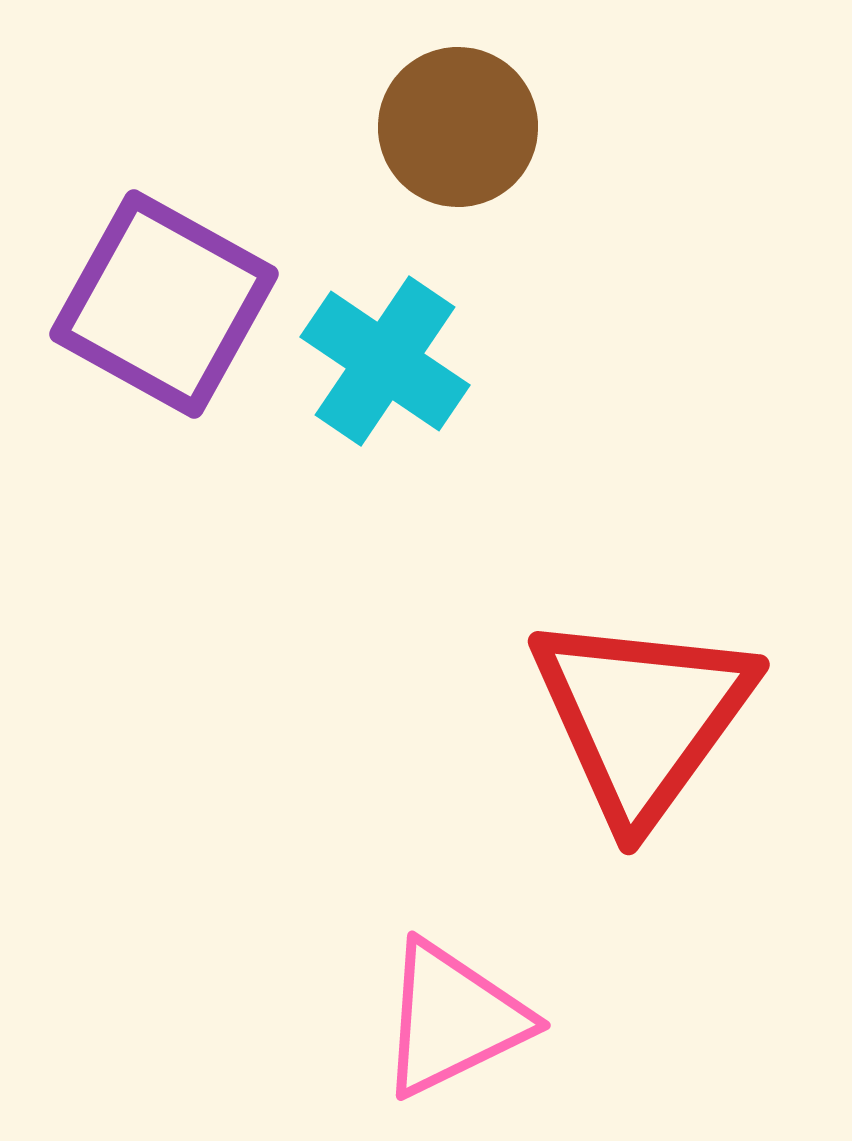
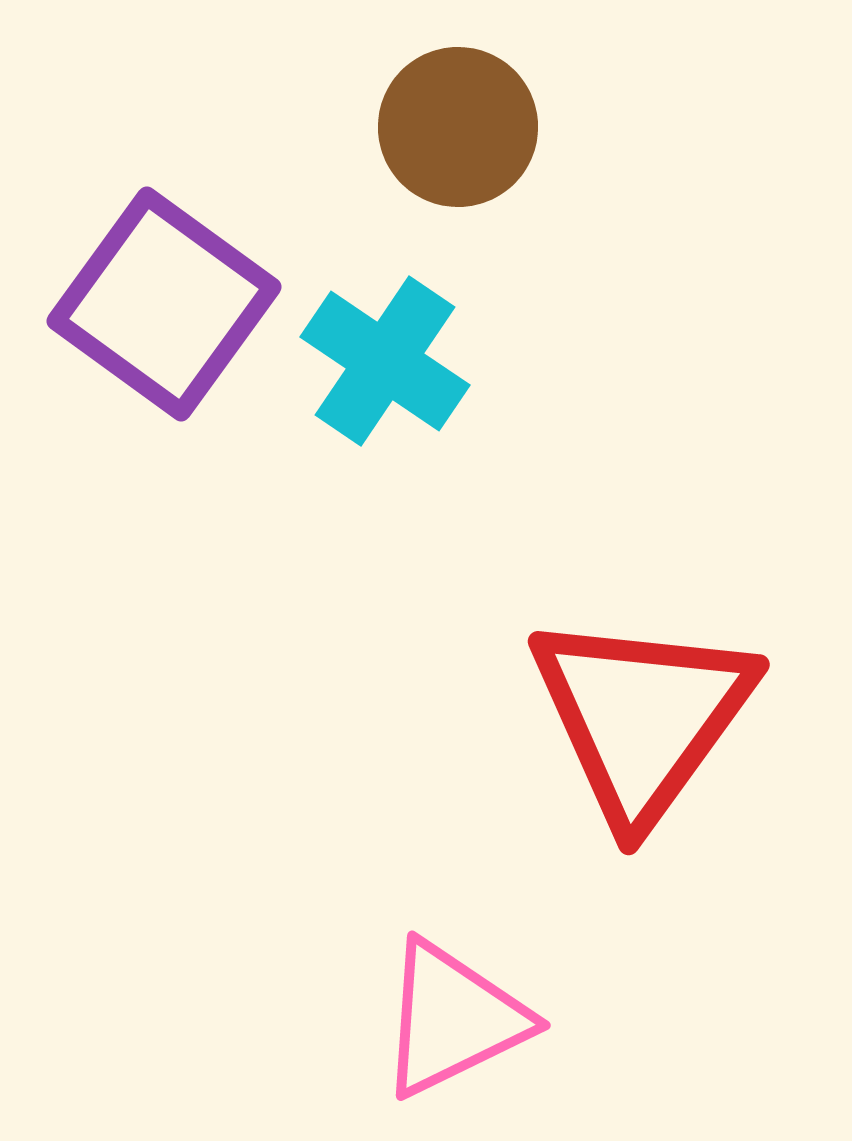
purple square: rotated 7 degrees clockwise
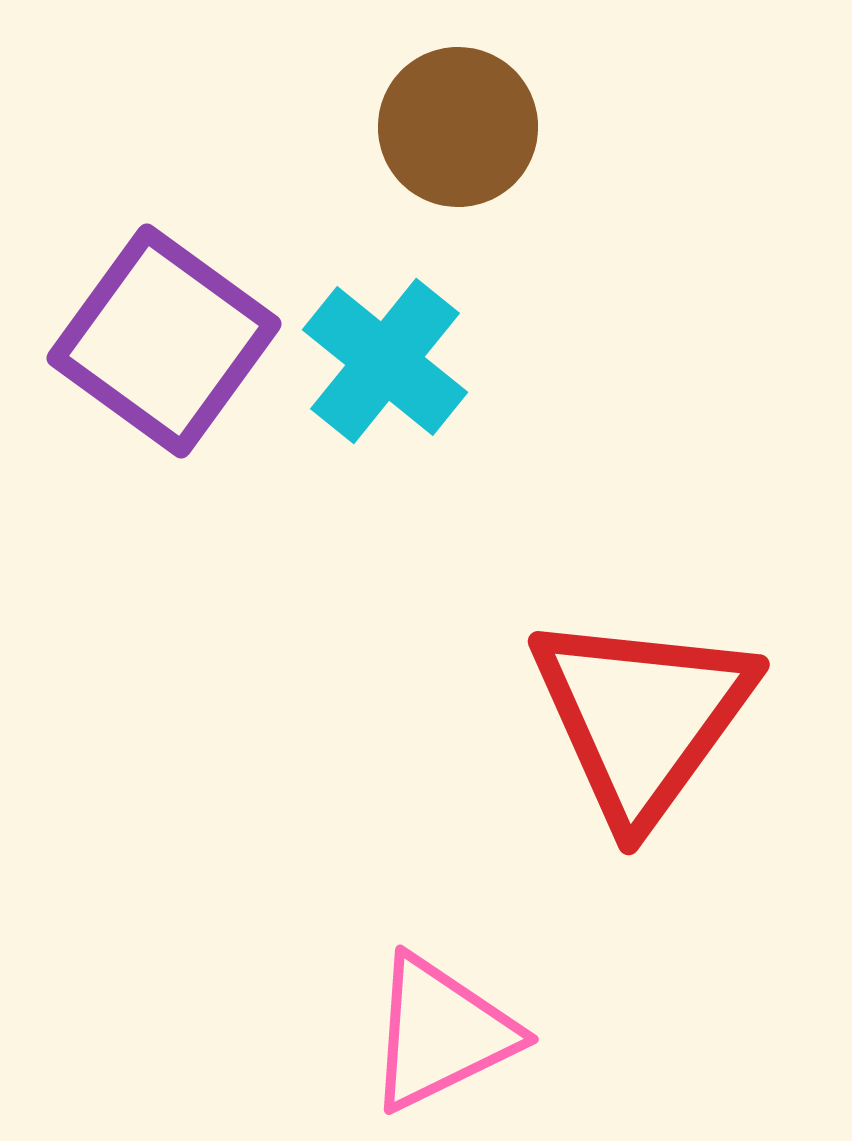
purple square: moved 37 px down
cyan cross: rotated 5 degrees clockwise
pink triangle: moved 12 px left, 14 px down
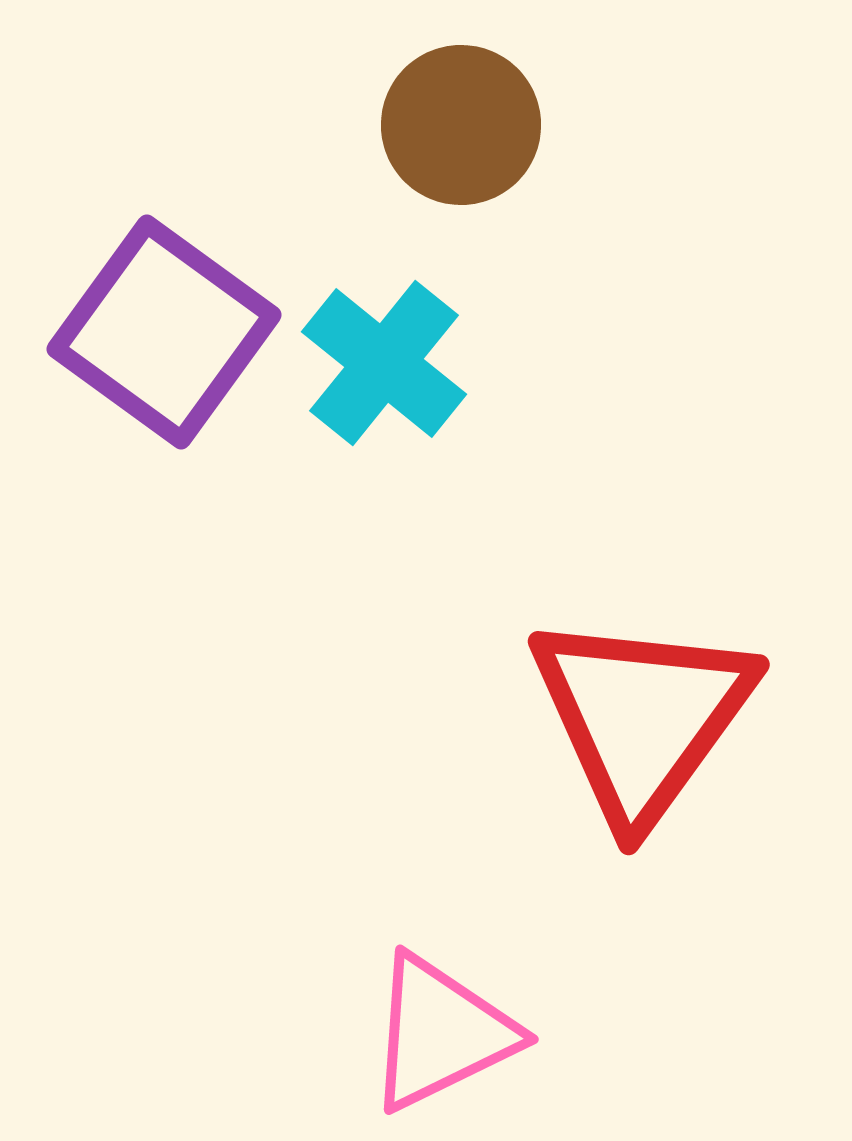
brown circle: moved 3 px right, 2 px up
purple square: moved 9 px up
cyan cross: moved 1 px left, 2 px down
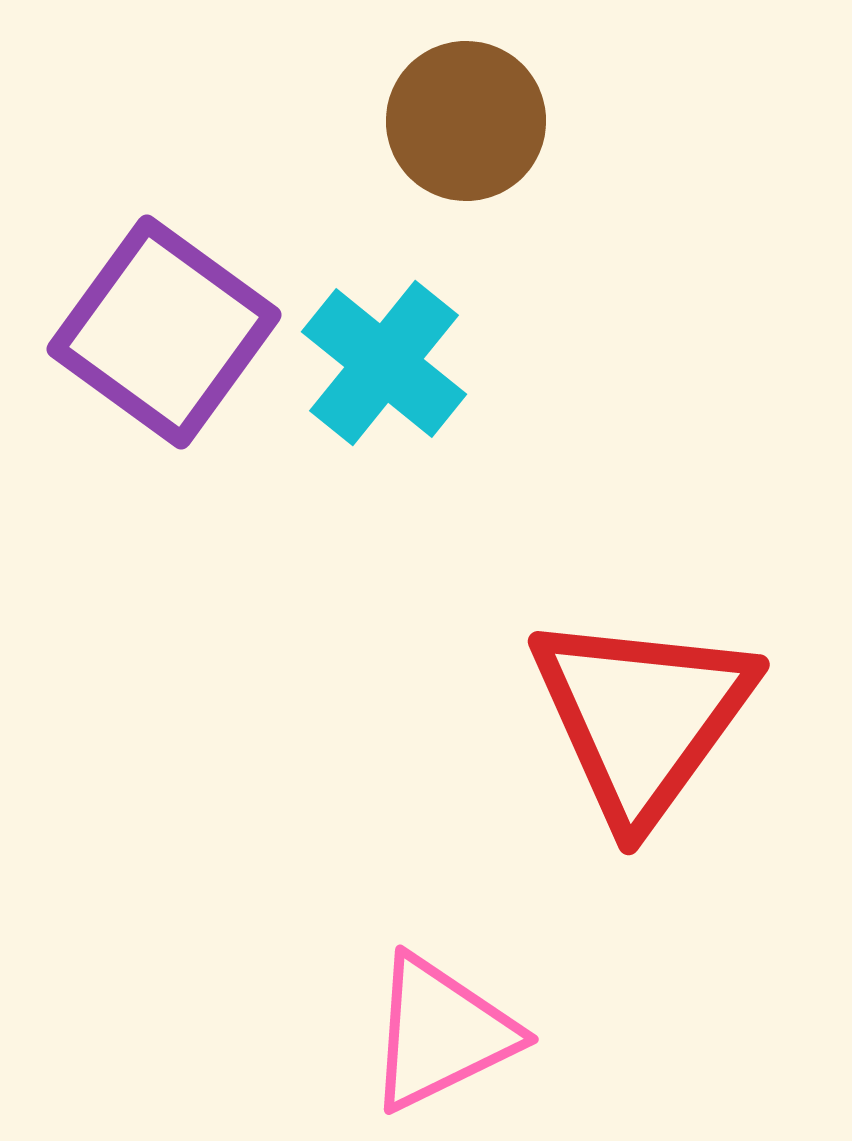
brown circle: moved 5 px right, 4 px up
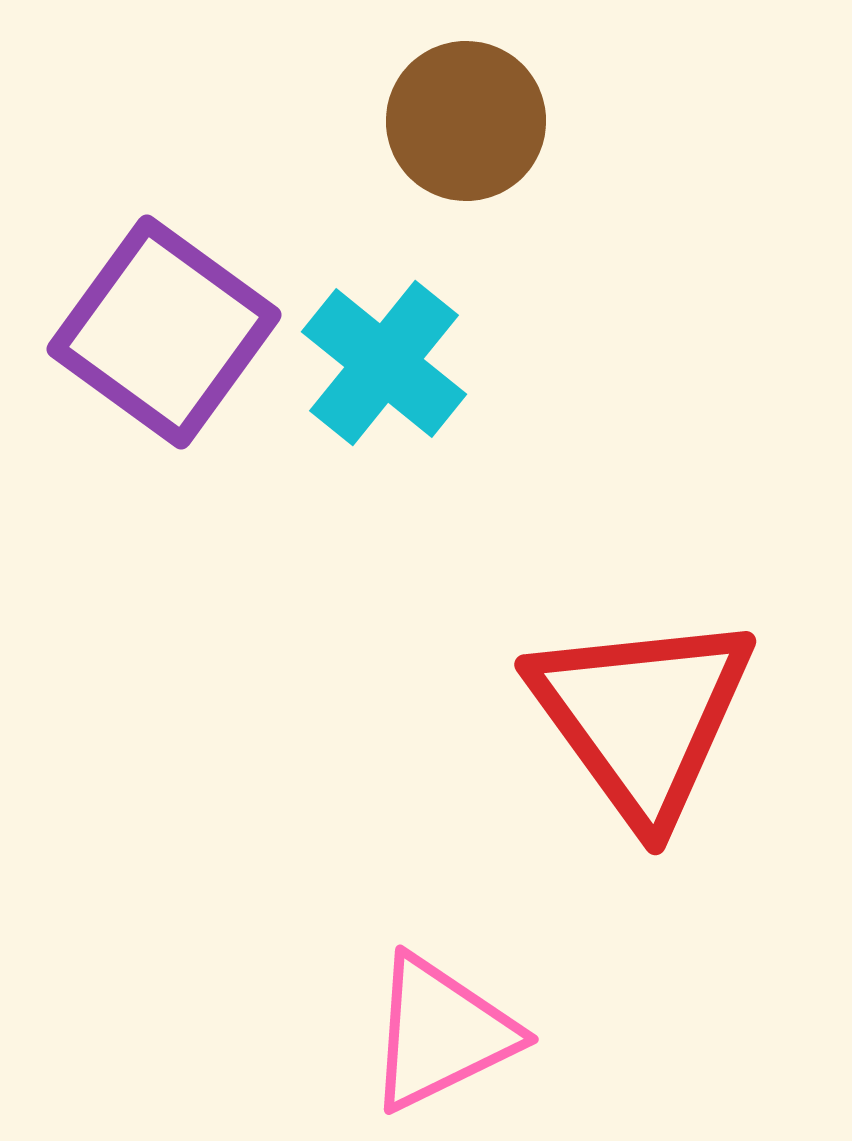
red triangle: rotated 12 degrees counterclockwise
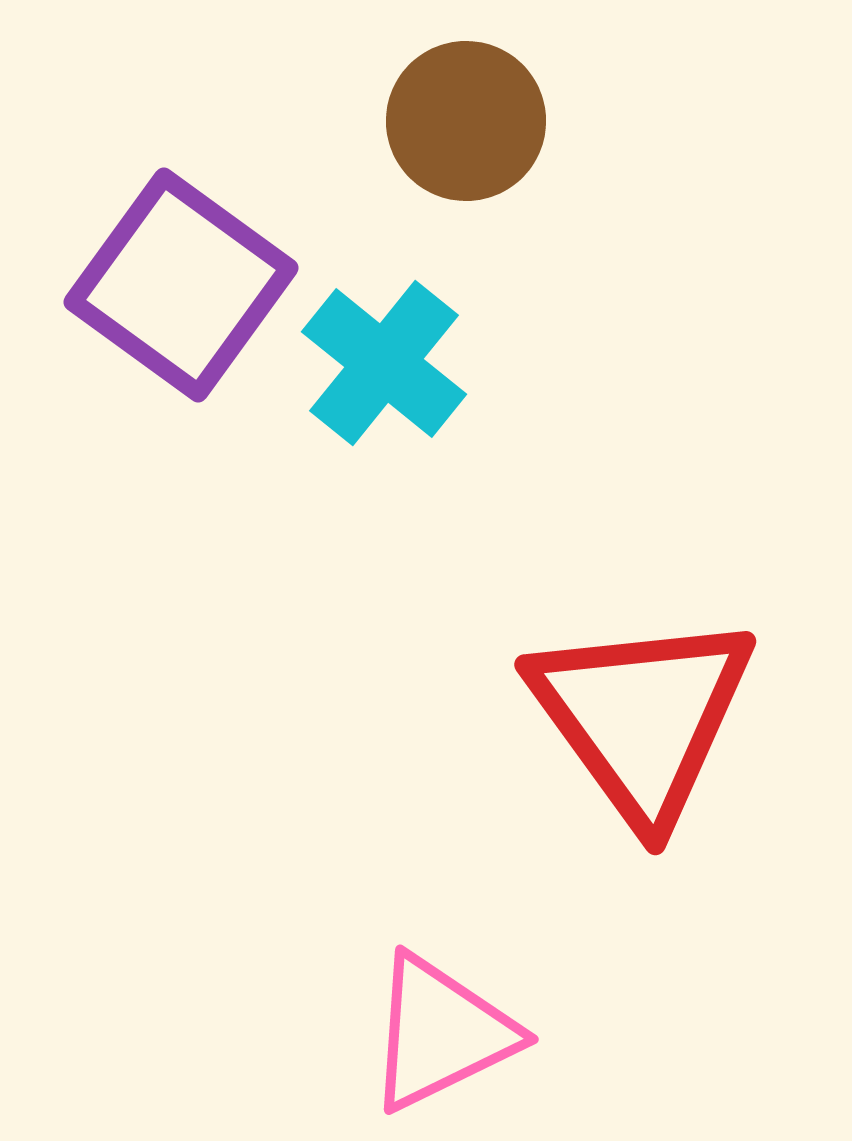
purple square: moved 17 px right, 47 px up
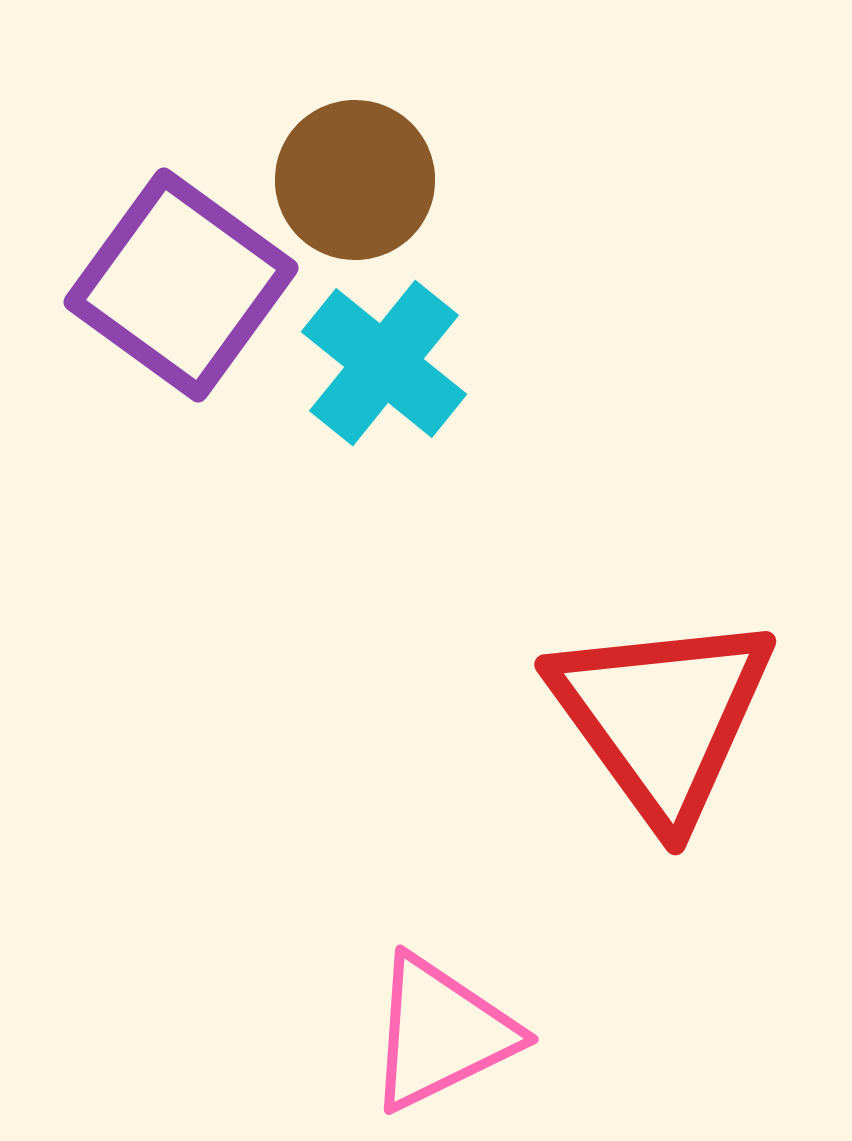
brown circle: moved 111 px left, 59 px down
red triangle: moved 20 px right
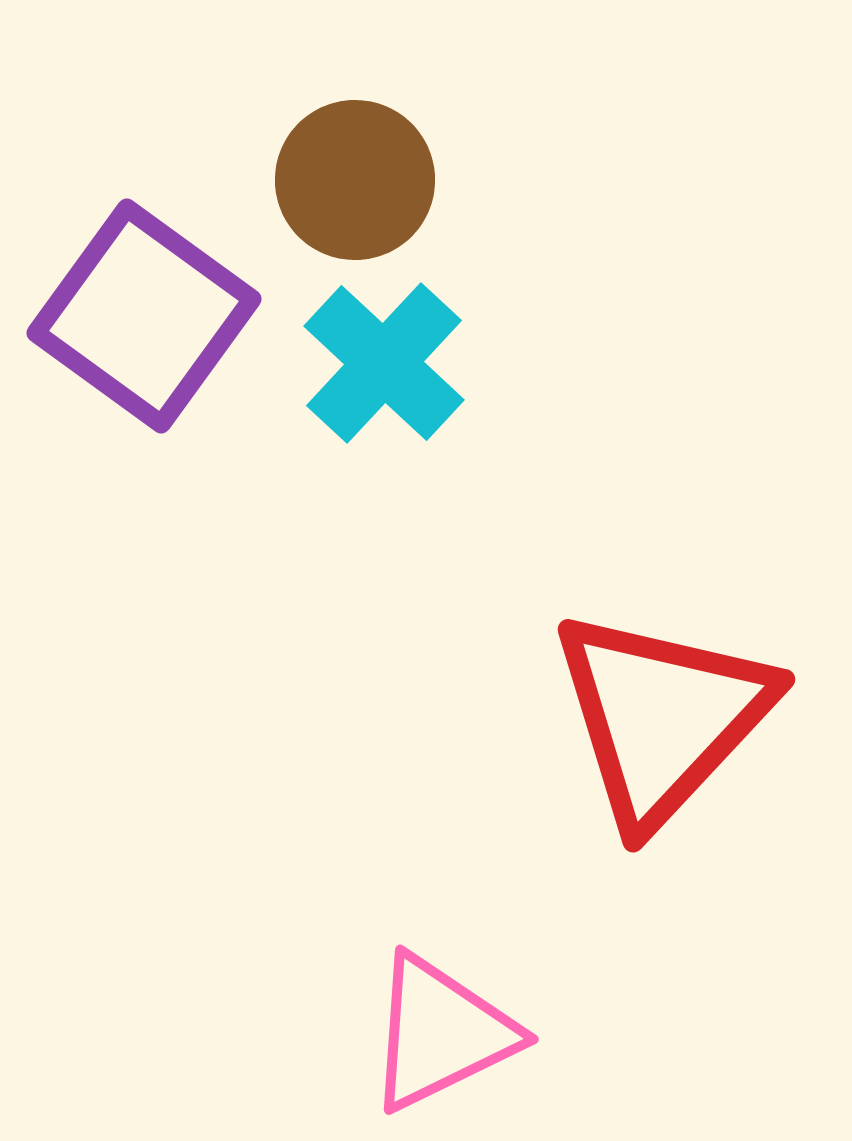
purple square: moved 37 px left, 31 px down
cyan cross: rotated 4 degrees clockwise
red triangle: rotated 19 degrees clockwise
